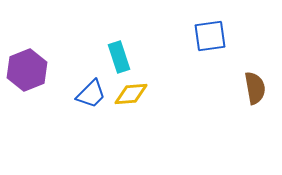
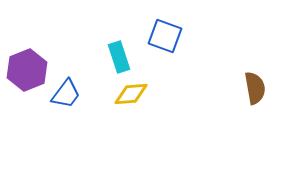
blue square: moved 45 px left; rotated 28 degrees clockwise
blue trapezoid: moved 25 px left; rotated 8 degrees counterclockwise
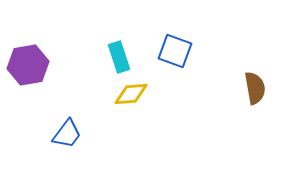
blue square: moved 10 px right, 15 px down
purple hexagon: moved 1 px right, 5 px up; rotated 12 degrees clockwise
blue trapezoid: moved 1 px right, 40 px down
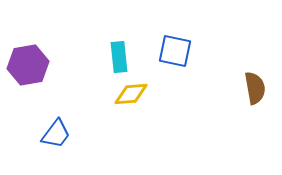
blue square: rotated 8 degrees counterclockwise
cyan rectangle: rotated 12 degrees clockwise
blue trapezoid: moved 11 px left
